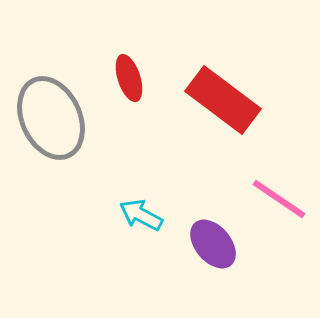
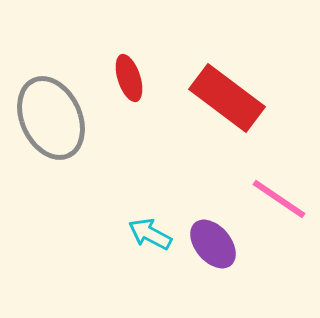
red rectangle: moved 4 px right, 2 px up
cyan arrow: moved 9 px right, 19 px down
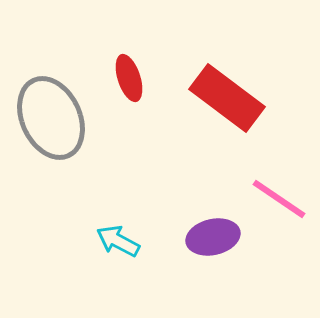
cyan arrow: moved 32 px left, 7 px down
purple ellipse: moved 7 px up; rotated 63 degrees counterclockwise
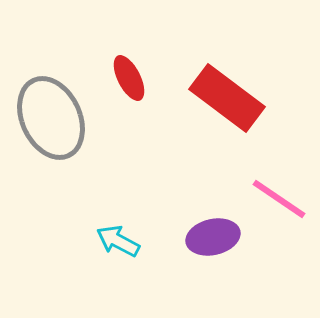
red ellipse: rotated 9 degrees counterclockwise
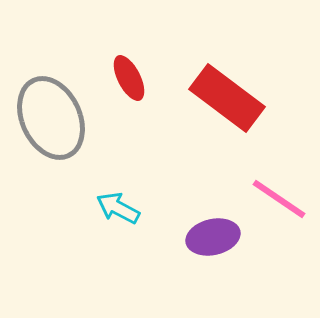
cyan arrow: moved 33 px up
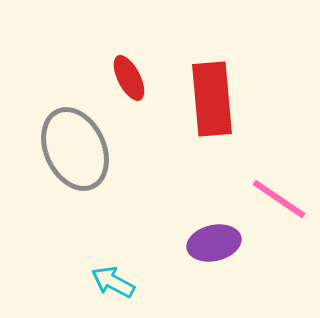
red rectangle: moved 15 px left, 1 px down; rotated 48 degrees clockwise
gray ellipse: moved 24 px right, 31 px down
cyan arrow: moved 5 px left, 74 px down
purple ellipse: moved 1 px right, 6 px down
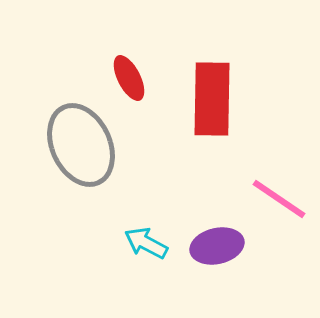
red rectangle: rotated 6 degrees clockwise
gray ellipse: moved 6 px right, 4 px up
purple ellipse: moved 3 px right, 3 px down
cyan arrow: moved 33 px right, 39 px up
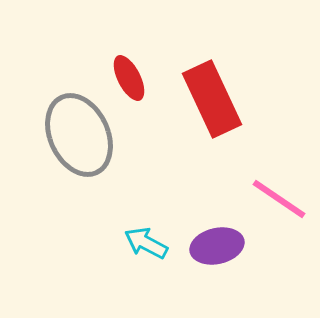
red rectangle: rotated 26 degrees counterclockwise
gray ellipse: moved 2 px left, 10 px up
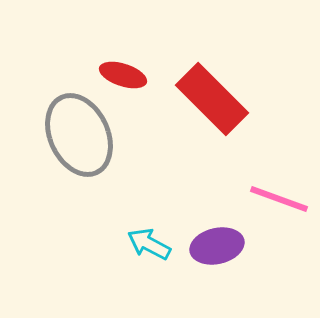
red ellipse: moved 6 px left, 3 px up; rotated 45 degrees counterclockwise
red rectangle: rotated 20 degrees counterclockwise
pink line: rotated 14 degrees counterclockwise
cyan arrow: moved 3 px right, 1 px down
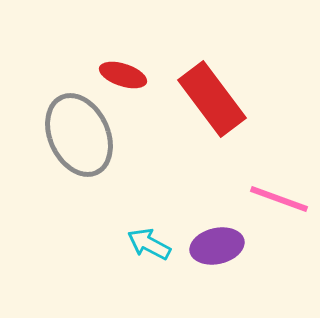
red rectangle: rotated 8 degrees clockwise
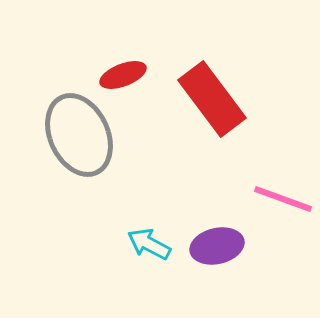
red ellipse: rotated 39 degrees counterclockwise
pink line: moved 4 px right
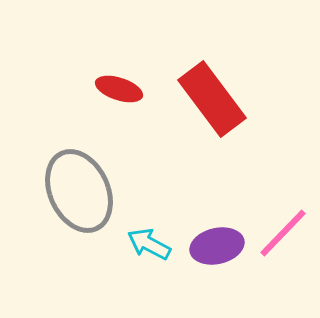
red ellipse: moved 4 px left, 14 px down; rotated 39 degrees clockwise
gray ellipse: moved 56 px down
pink line: moved 34 px down; rotated 66 degrees counterclockwise
